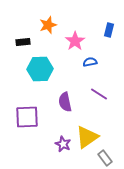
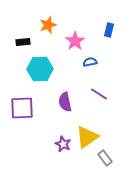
purple square: moved 5 px left, 9 px up
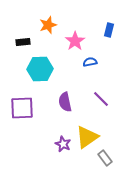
purple line: moved 2 px right, 5 px down; rotated 12 degrees clockwise
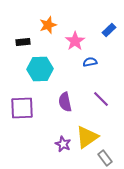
blue rectangle: rotated 32 degrees clockwise
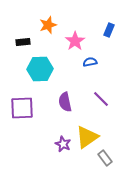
blue rectangle: rotated 24 degrees counterclockwise
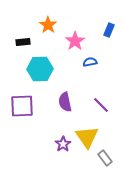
orange star: rotated 18 degrees counterclockwise
purple line: moved 6 px down
purple square: moved 2 px up
yellow triangle: rotated 30 degrees counterclockwise
purple star: rotated 14 degrees clockwise
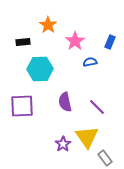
blue rectangle: moved 1 px right, 12 px down
purple line: moved 4 px left, 2 px down
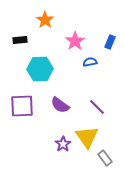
orange star: moved 3 px left, 5 px up
black rectangle: moved 3 px left, 2 px up
purple semicircle: moved 5 px left, 3 px down; rotated 42 degrees counterclockwise
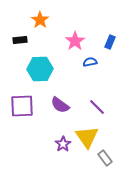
orange star: moved 5 px left
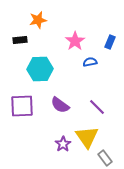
orange star: moved 2 px left; rotated 24 degrees clockwise
